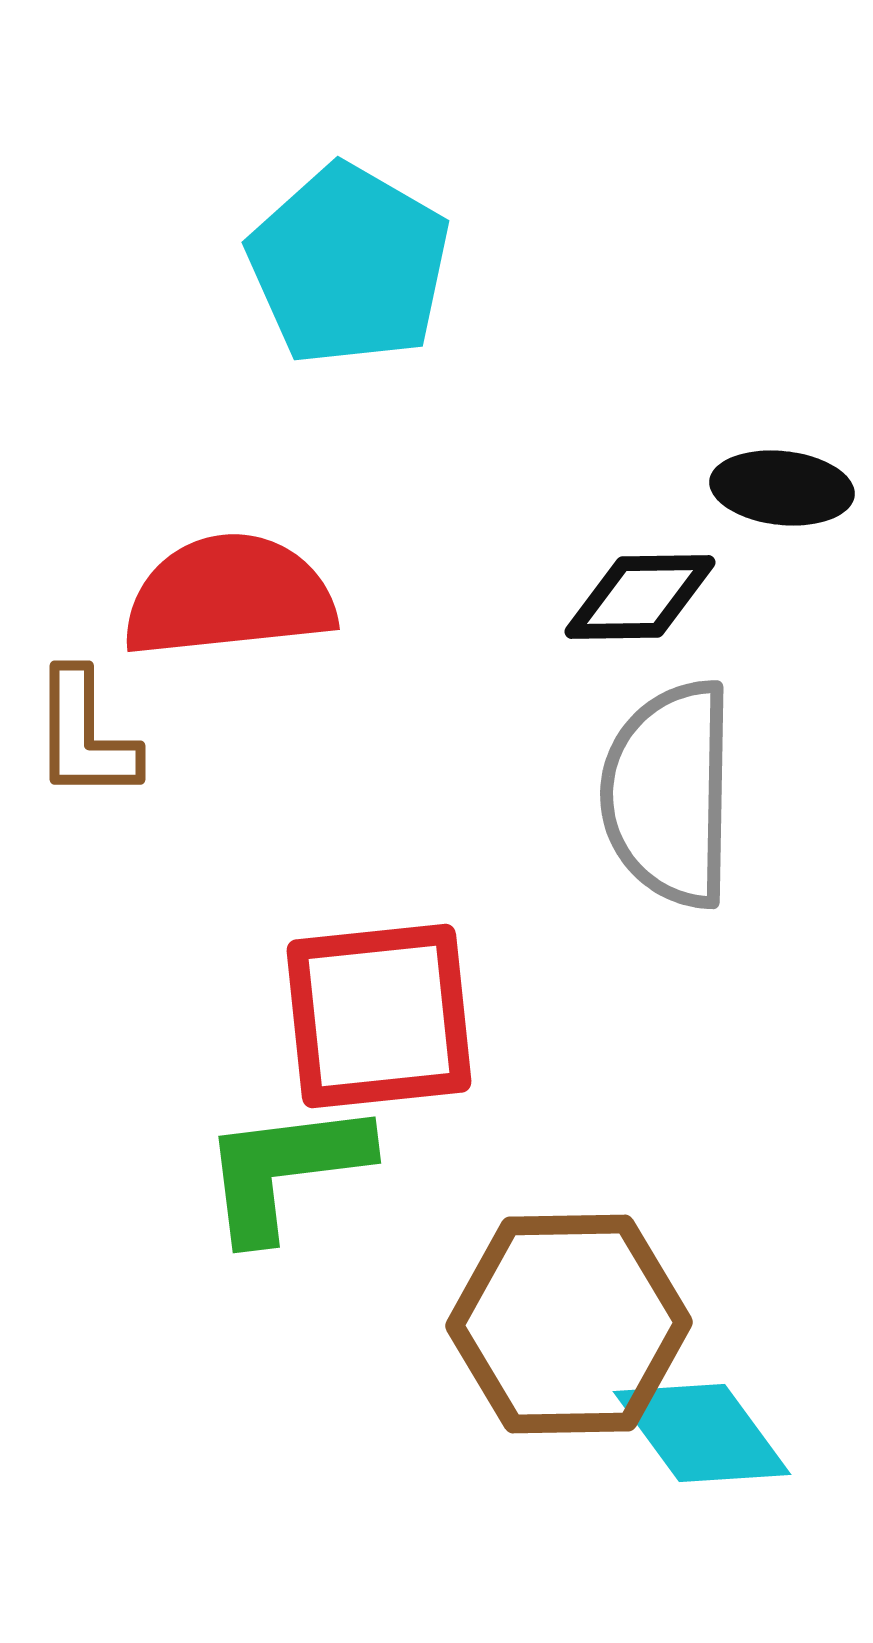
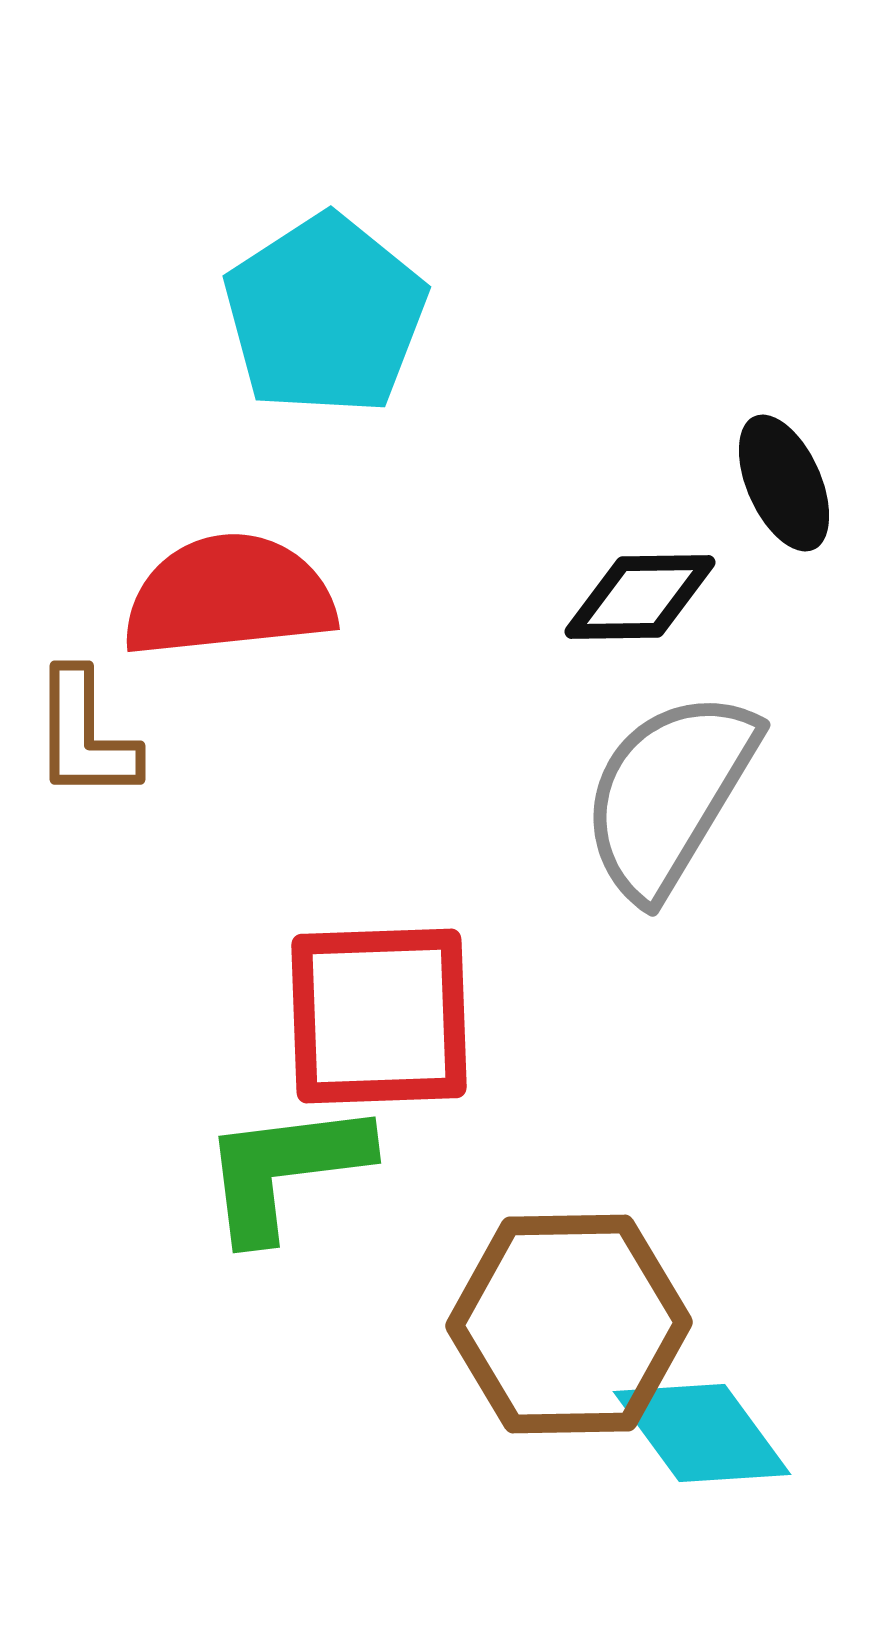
cyan pentagon: moved 24 px left, 50 px down; rotated 9 degrees clockwise
black ellipse: moved 2 px right, 5 px up; rotated 60 degrees clockwise
gray semicircle: rotated 30 degrees clockwise
red square: rotated 4 degrees clockwise
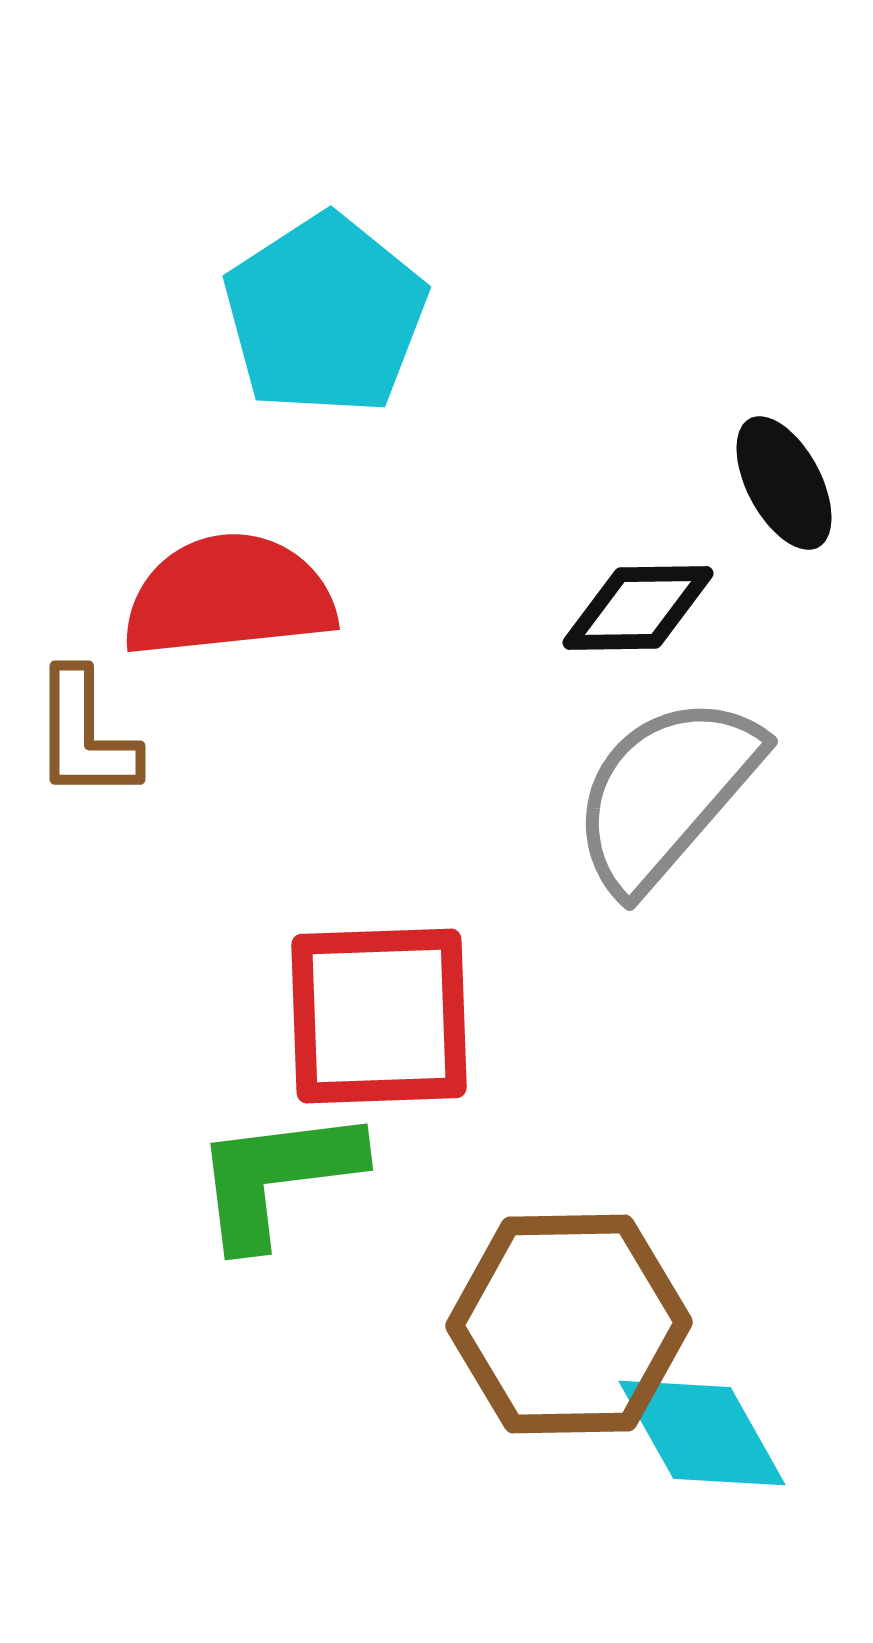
black ellipse: rotated 4 degrees counterclockwise
black diamond: moved 2 px left, 11 px down
gray semicircle: moved 3 px left, 1 px up; rotated 10 degrees clockwise
green L-shape: moved 8 px left, 7 px down
cyan diamond: rotated 7 degrees clockwise
